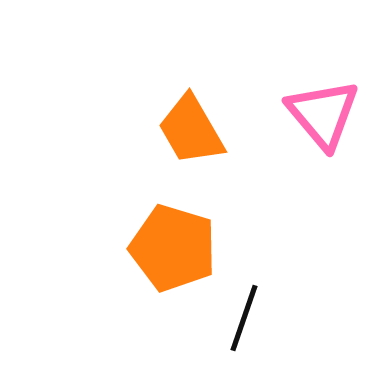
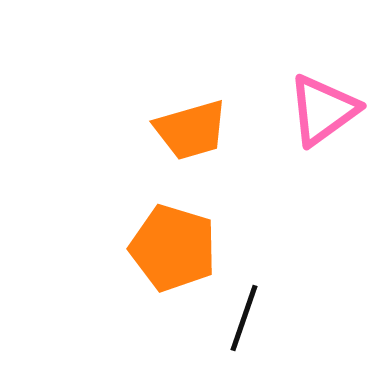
pink triangle: moved 4 px up; rotated 34 degrees clockwise
orange trapezoid: rotated 76 degrees counterclockwise
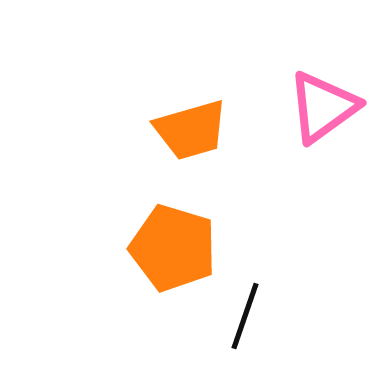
pink triangle: moved 3 px up
black line: moved 1 px right, 2 px up
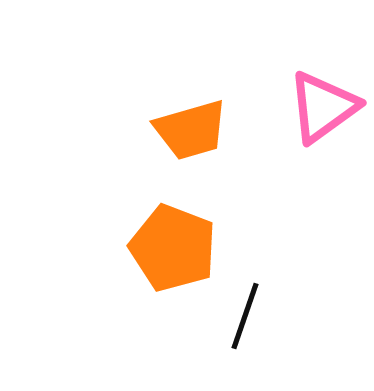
orange pentagon: rotated 4 degrees clockwise
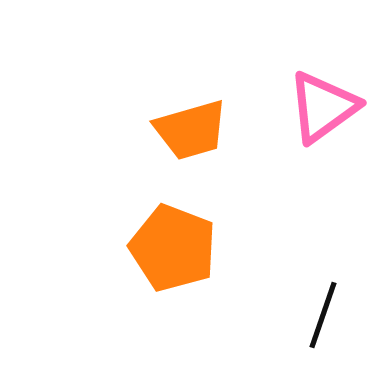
black line: moved 78 px right, 1 px up
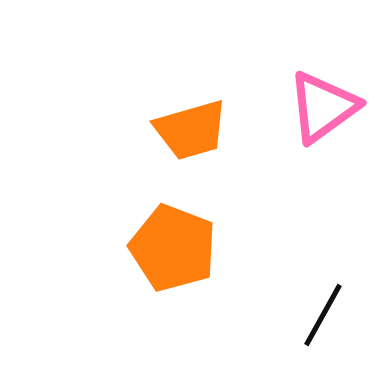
black line: rotated 10 degrees clockwise
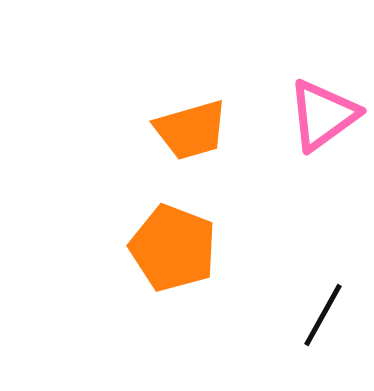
pink triangle: moved 8 px down
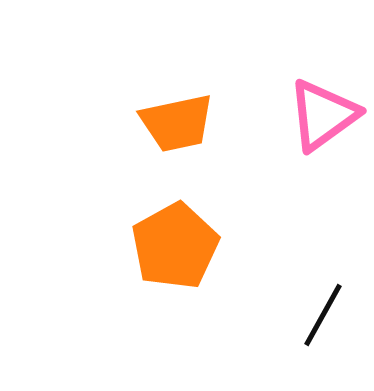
orange trapezoid: moved 14 px left, 7 px up; rotated 4 degrees clockwise
orange pentagon: moved 2 px right, 2 px up; rotated 22 degrees clockwise
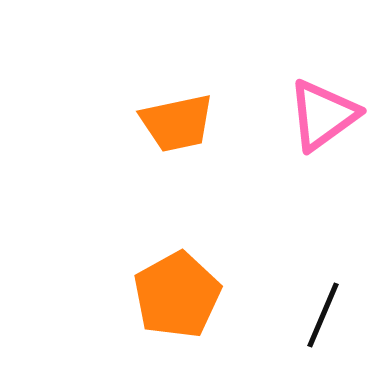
orange pentagon: moved 2 px right, 49 px down
black line: rotated 6 degrees counterclockwise
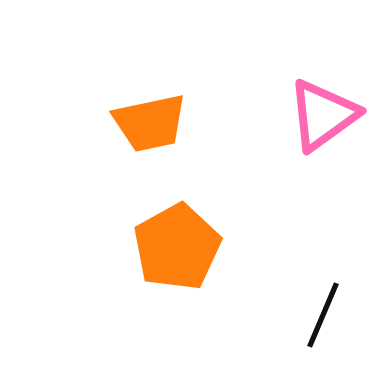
orange trapezoid: moved 27 px left
orange pentagon: moved 48 px up
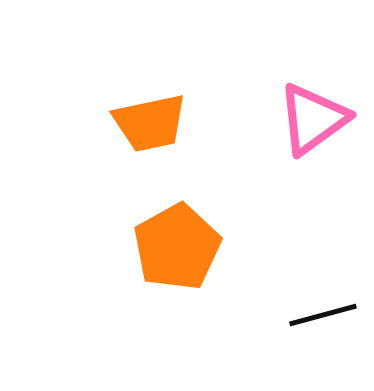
pink triangle: moved 10 px left, 4 px down
black line: rotated 52 degrees clockwise
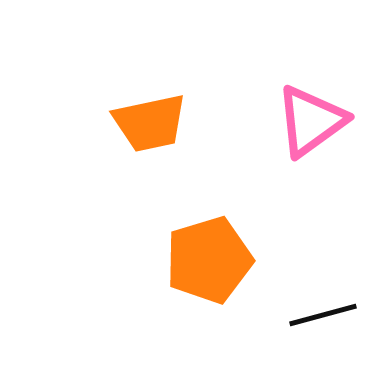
pink triangle: moved 2 px left, 2 px down
orange pentagon: moved 32 px right, 13 px down; rotated 12 degrees clockwise
